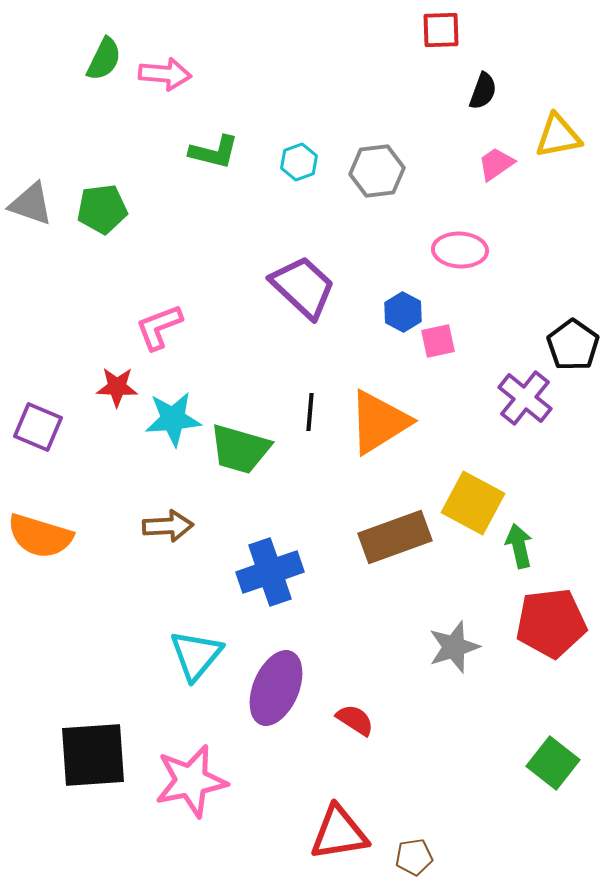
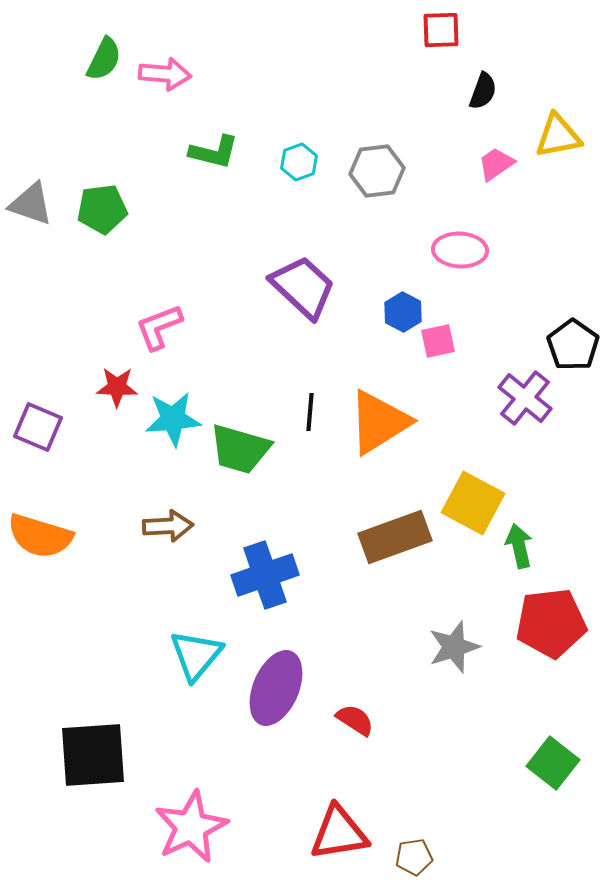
blue cross: moved 5 px left, 3 px down
pink star: moved 46 px down; rotated 14 degrees counterclockwise
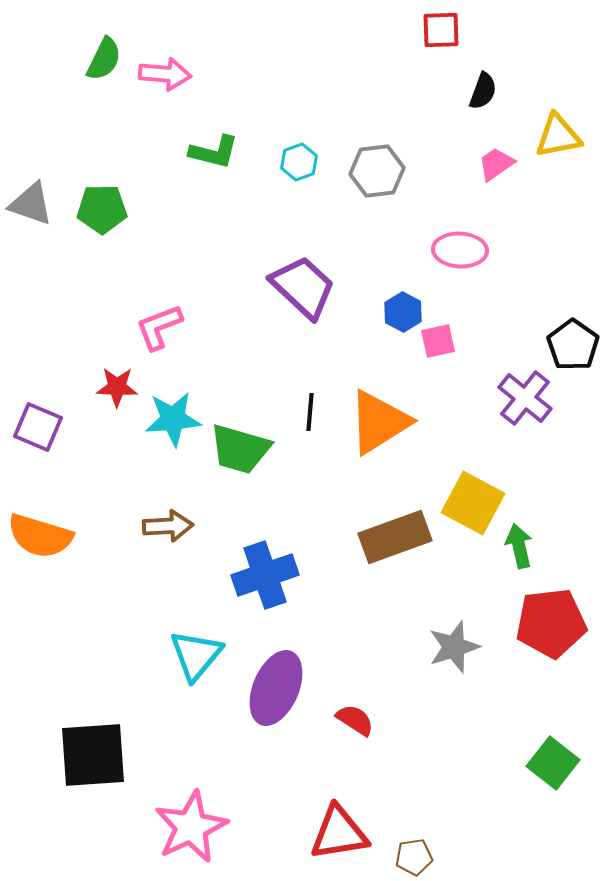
green pentagon: rotated 6 degrees clockwise
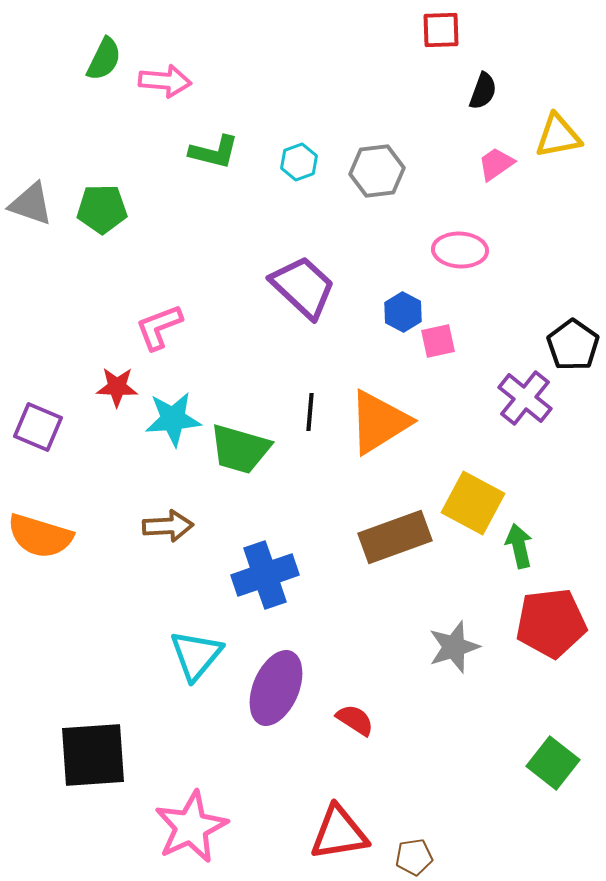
pink arrow: moved 7 px down
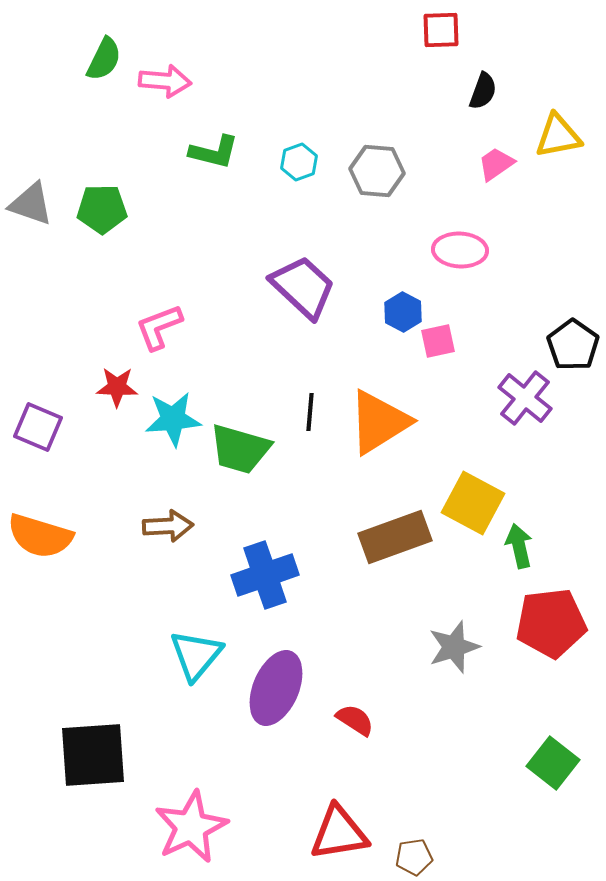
gray hexagon: rotated 12 degrees clockwise
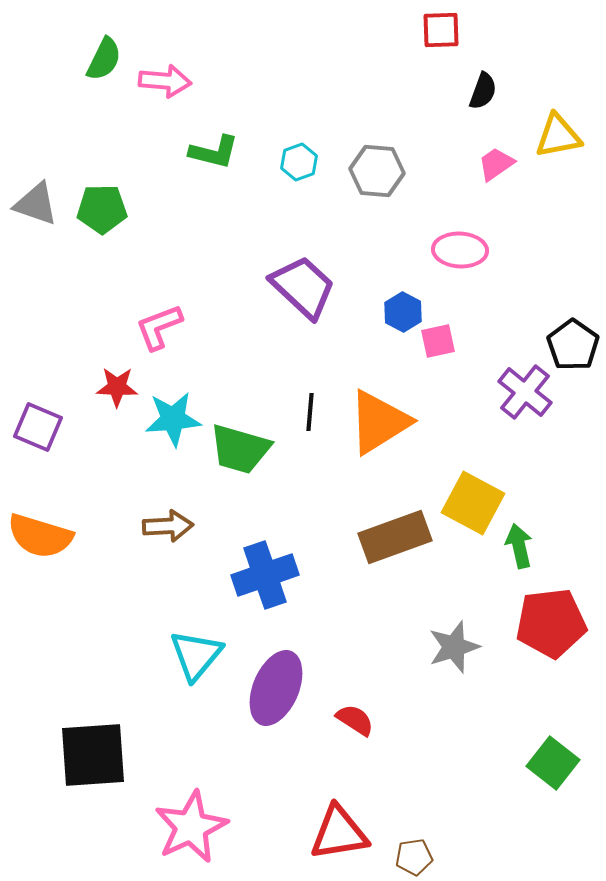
gray triangle: moved 5 px right
purple cross: moved 6 px up
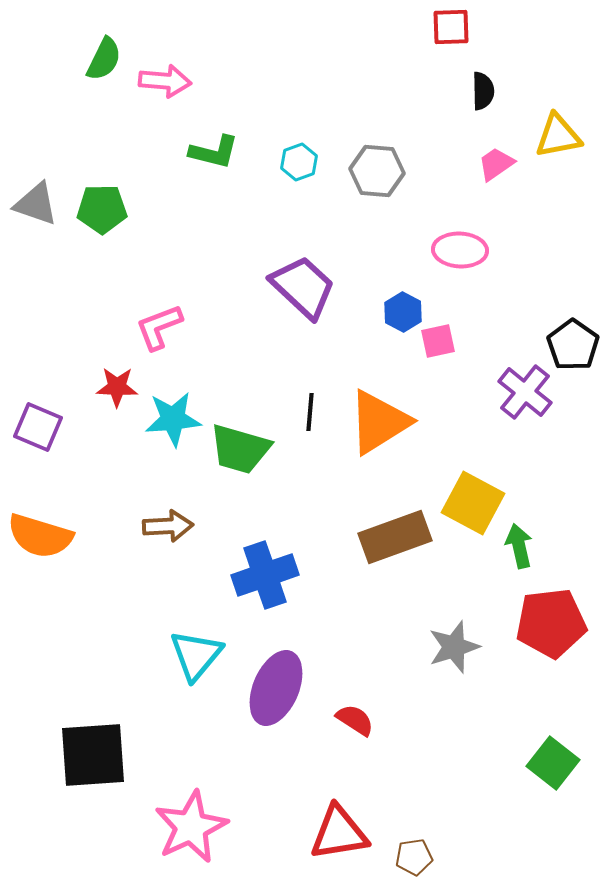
red square: moved 10 px right, 3 px up
black semicircle: rotated 21 degrees counterclockwise
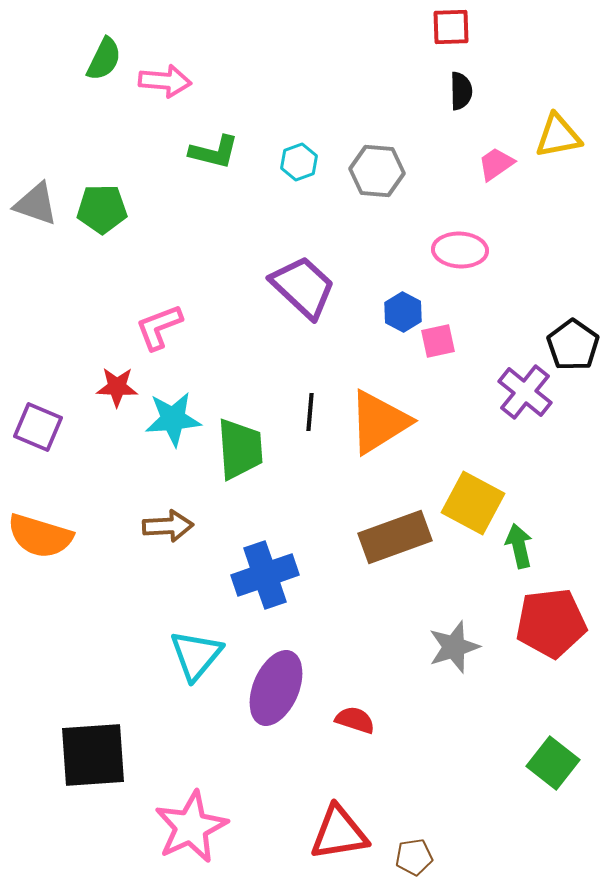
black semicircle: moved 22 px left
green trapezoid: rotated 110 degrees counterclockwise
red semicircle: rotated 15 degrees counterclockwise
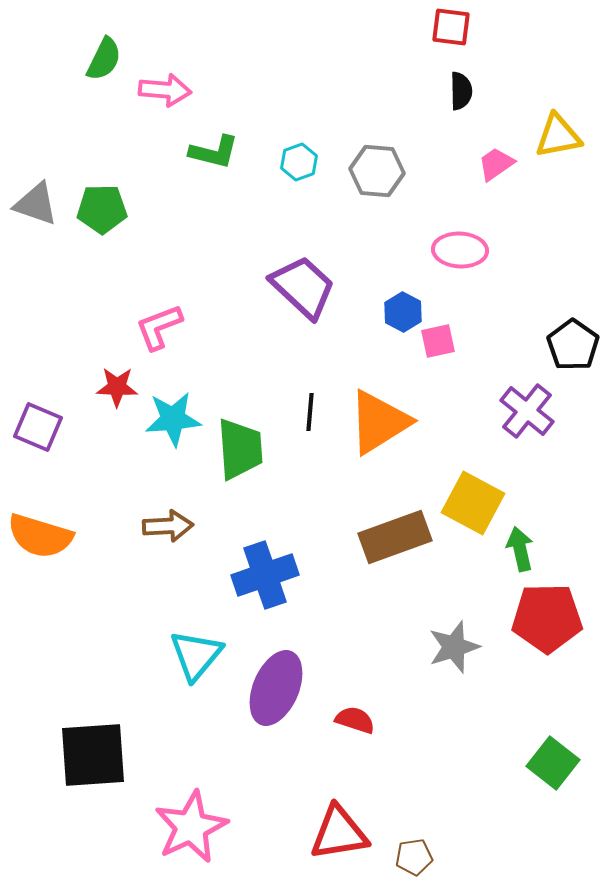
red square: rotated 9 degrees clockwise
pink arrow: moved 9 px down
purple cross: moved 2 px right, 19 px down
green arrow: moved 1 px right, 3 px down
red pentagon: moved 4 px left, 5 px up; rotated 6 degrees clockwise
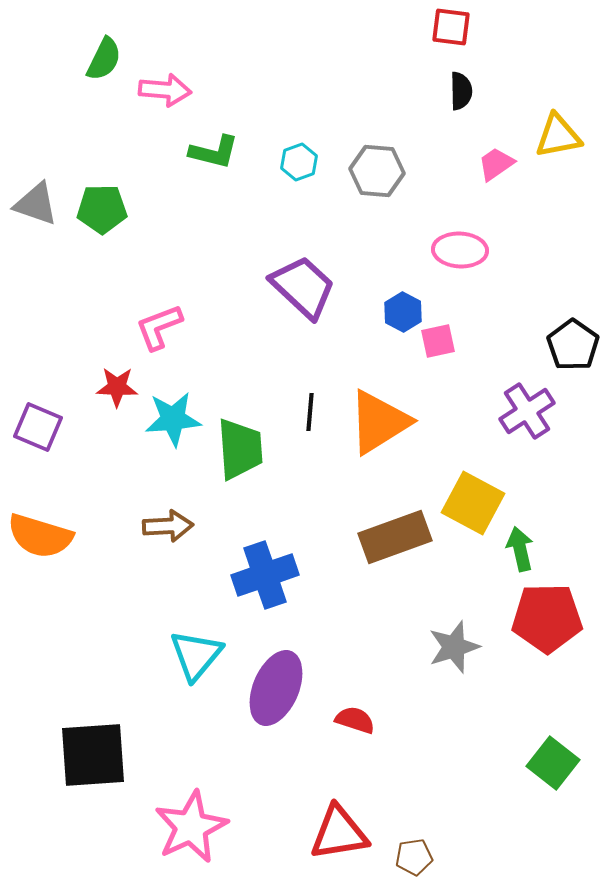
purple cross: rotated 18 degrees clockwise
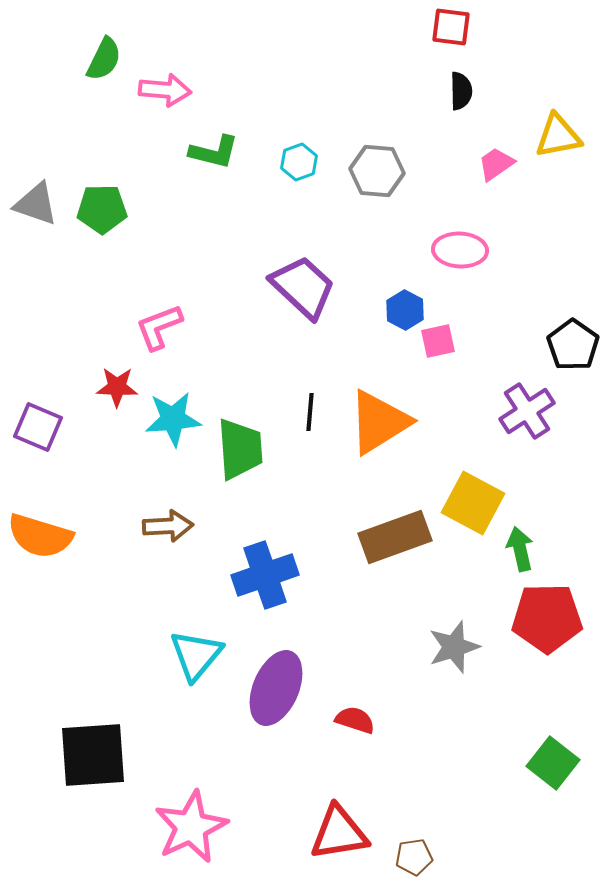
blue hexagon: moved 2 px right, 2 px up
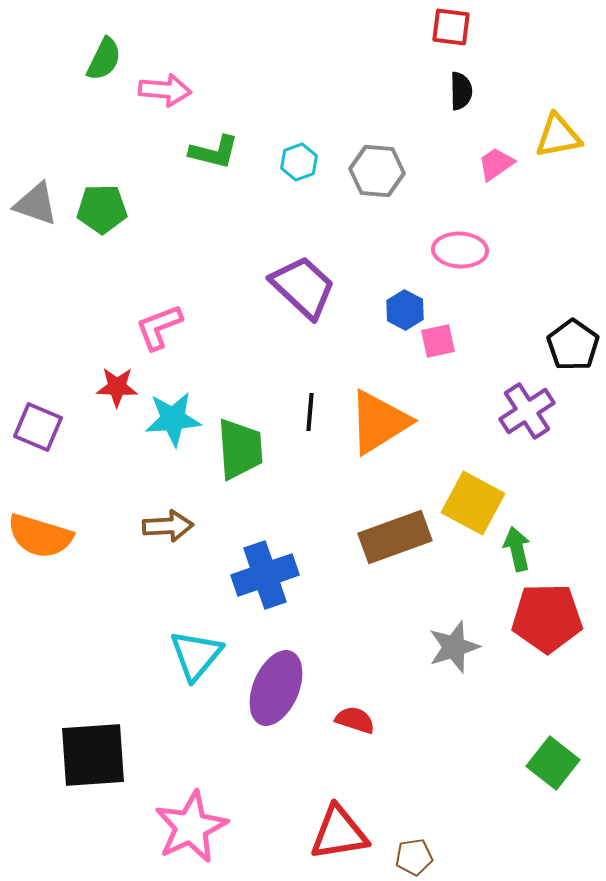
green arrow: moved 3 px left
